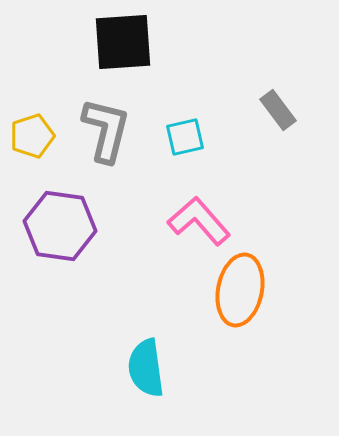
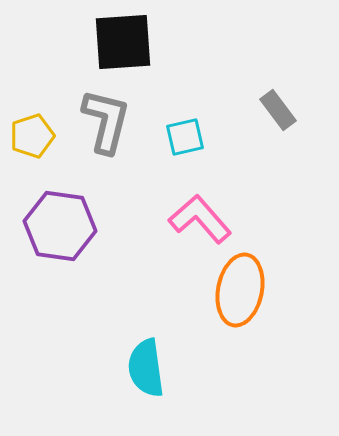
gray L-shape: moved 9 px up
pink L-shape: moved 1 px right, 2 px up
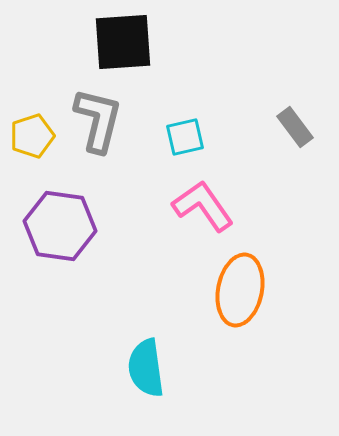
gray rectangle: moved 17 px right, 17 px down
gray L-shape: moved 8 px left, 1 px up
pink L-shape: moved 3 px right, 13 px up; rotated 6 degrees clockwise
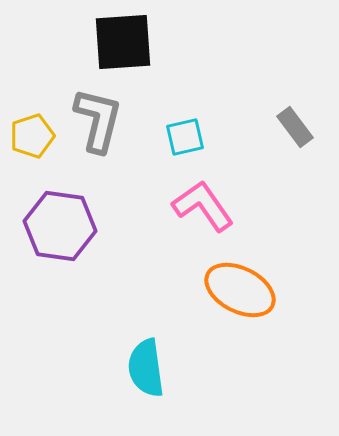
orange ellipse: rotated 74 degrees counterclockwise
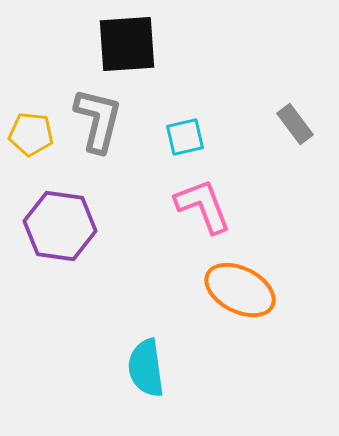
black square: moved 4 px right, 2 px down
gray rectangle: moved 3 px up
yellow pentagon: moved 1 px left, 2 px up; rotated 24 degrees clockwise
pink L-shape: rotated 14 degrees clockwise
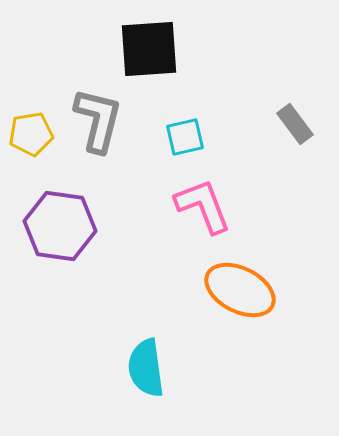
black square: moved 22 px right, 5 px down
yellow pentagon: rotated 15 degrees counterclockwise
